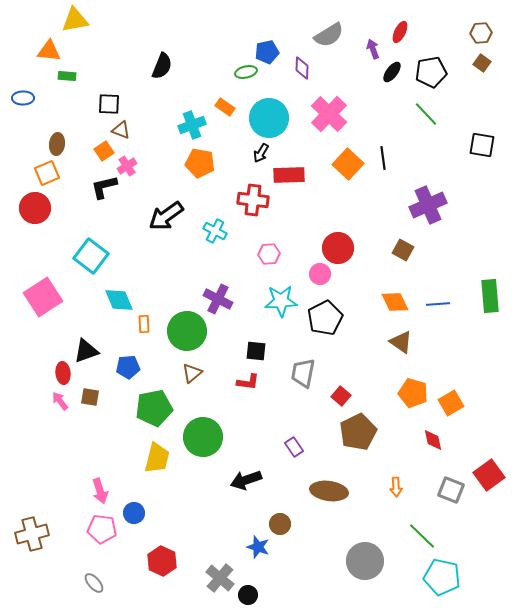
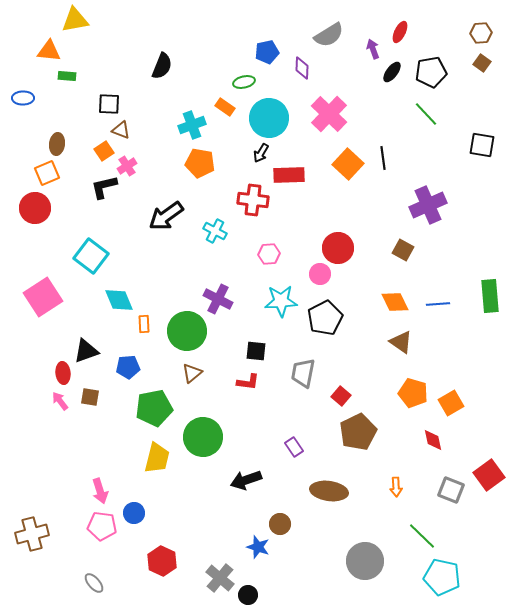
green ellipse at (246, 72): moved 2 px left, 10 px down
pink pentagon at (102, 529): moved 3 px up
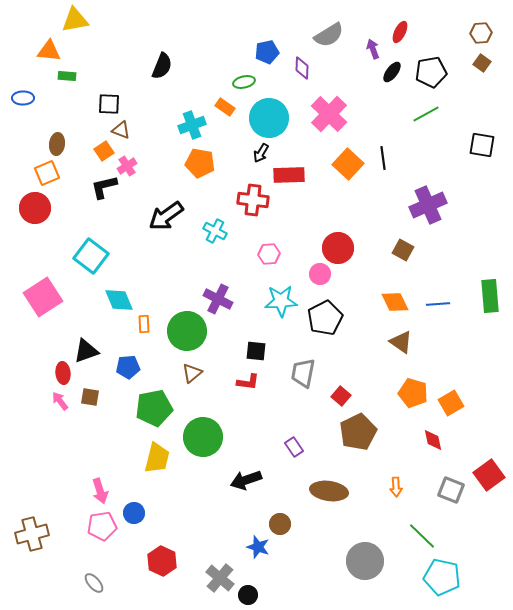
green line at (426, 114): rotated 76 degrees counterclockwise
pink pentagon at (102, 526): rotated 16 degrees counterclockwise
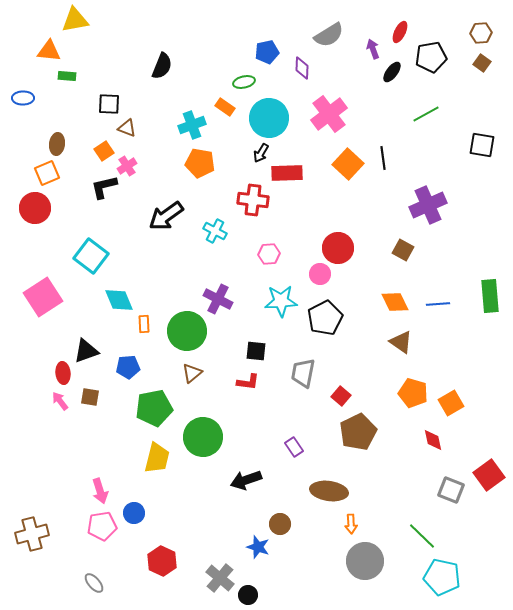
black pentagon at (431, 72): moved 15 px up
pink cross at (329, 114): rotated 9 degrees clockwise
brown triangle at (121, 130): moved 6 px right, 2 px up
red rectangle at (289, 175): moved 2 px left, 2 px up
orange arrow at (396, 487): moved 45 px left, 37 px down
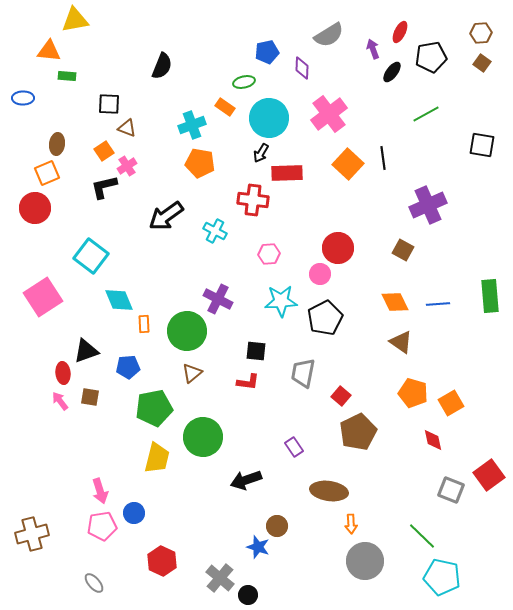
brown circle at (280, 524): moved 3 px left, 2 px down
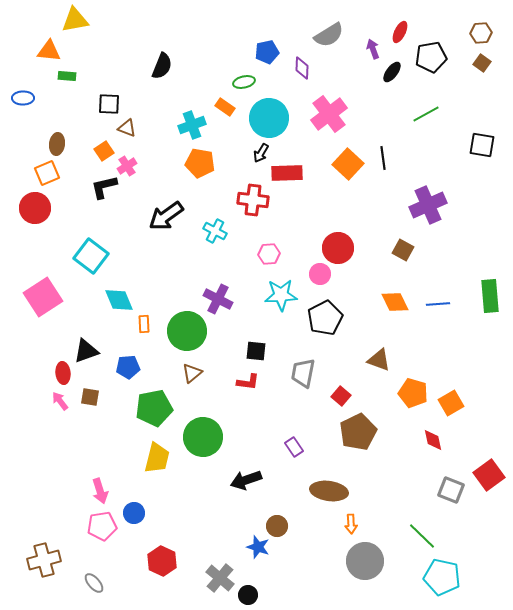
cyan star at (281, 301): moved 6 px up
brown triangle at (401, 342): moved 22 px left, 18 px down; rotated 15 degrees counterclockwise
brown cross at (32, 534): moved 12 px right, 26 px down
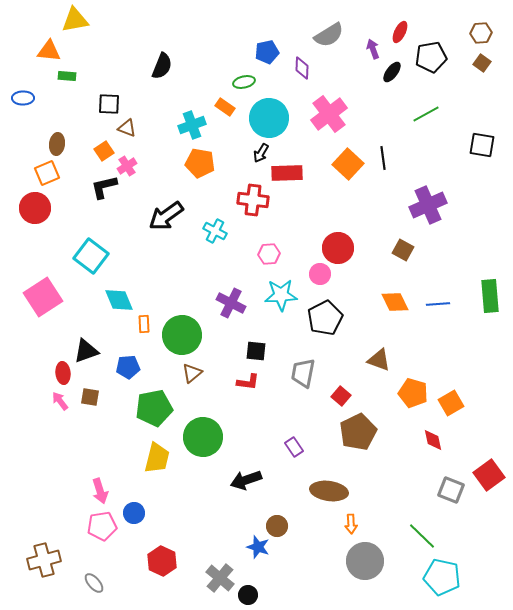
purple cross at (218, 299): moved 13 px right, 4 px down
green circle at (187, 331): moved 5 px left, 4 px down
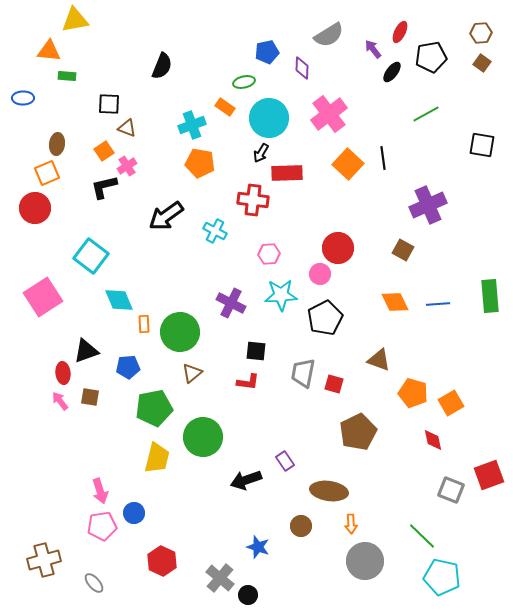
purple arrow at (373, 49): rotated 18 degrees counterclockwise
green circle at (182, 335): moved 2 px left, 3 px up
red square at (341, 396): moved 7 px left, 12 px up; rotated 24 degrees counterclockwise
purple rectangle at (294, 447): moved 9 px left, 14 px down
red square at (489, 475): rotated 16 degrees clockwise
brown circle at (277, 526): moved 24 px right
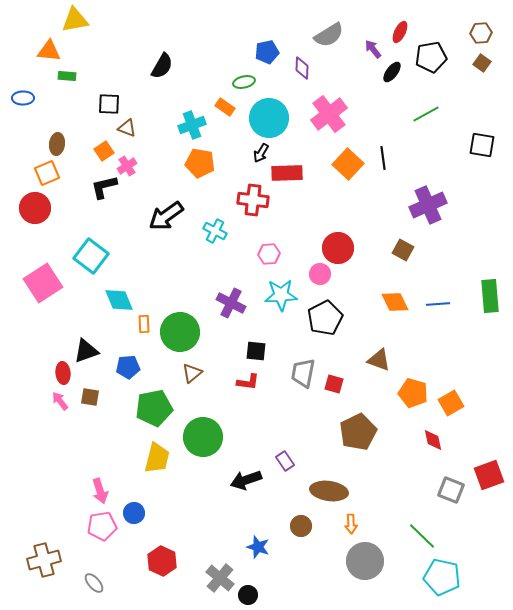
black semicircle at (162, 66): rotated 8 degrees clockwise
pink square at (43, 297): moved 14 px up
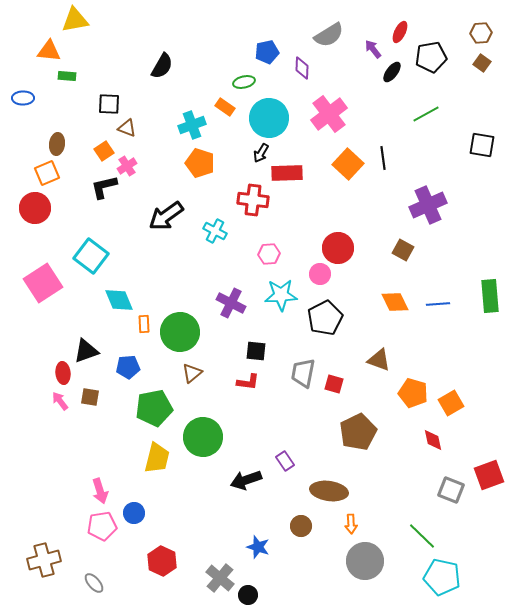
orange pentagon at (200, 163): rotated 8 degrees clockwise
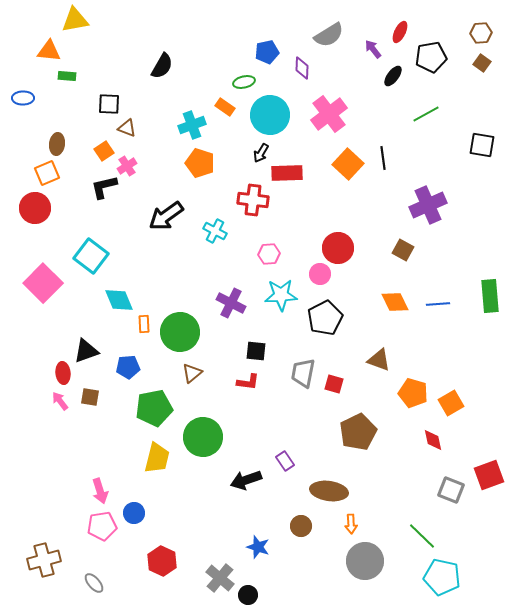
black ellipse at (392, 72): moved 1 px right, 4 px down
cyan circle at (269, 118): moved 1 px right, 3 px up
pink square at (43, 283): rotated 12 degrees counterclockwise
